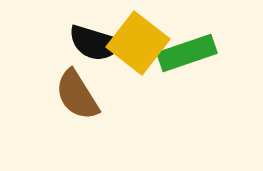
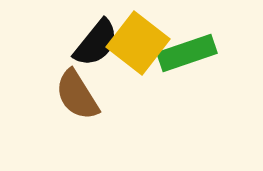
black semicircle: moved 1 px right; rotated 68 degrees counterclockwise
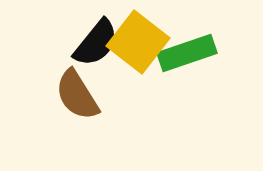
yellow square: moved 1 px up
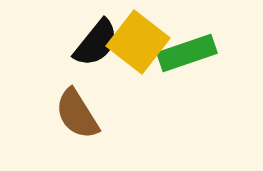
brown semicircle: moved 19 px down
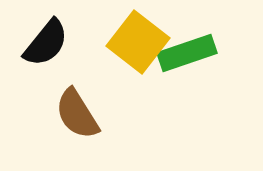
black semicircle: moved 50 px left
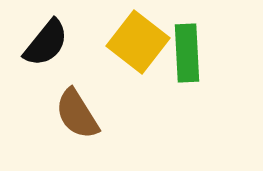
green rectangle: rotated 74 degrees counterclockwise
